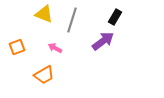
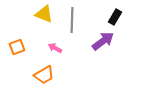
gray line: rotated 15 degrees counterclockwise
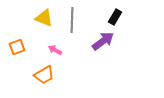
yellow triangle: moved 4 px down
pink arrow: moved 2 px down
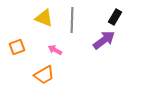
purple arrow: moved 1 px right, 1 px up
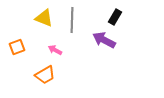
purple arrow: rotated 115 degrees counterclockwise
orange trapezoid: moved 1 px right
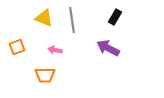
gray line: rotated 10 degrees counterclockwise
purple arrow: moved 4 px right, 8 px down
pink arrow: rotated 16 degrees counterclockwise
orange trapezoid: rotated 30 degrees clockwise
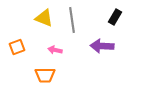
purple arrow: moved 6 px left, 2 px up; rotated 25 degrees counterclockwise
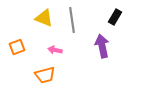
purple arrow: rotated 75 degrees clockwise
orange trapezoid: rotated 15 degrees counterclockwise
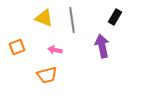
orange trapezoid: moved 2 px right
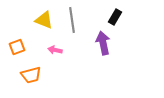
yellow triangle: moved 2 px down
purple arrow: moved 1 px right, 3 px up
orange trapezoid: moved 16 px left
